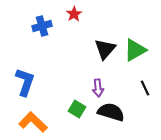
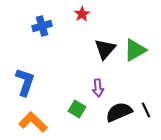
red star: moved 8 px right
black line: moved 1 px right, 22 px down
black semicircle: moved 8 px right; rotated 40 degrees counterclockwise
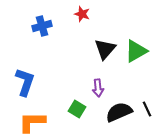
red star: rotated 21 degrees counterclockwise
green triangle: moved 1 px right, 1 px down
black line: moved 1 px right, 1 px up
orange L-shape: moved 1 px left; rotated 44 degrees counterclockwise
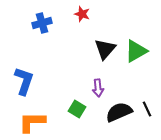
blue cross: moved 3 px up
blue L-shape: moved 1 px left, 1 px up
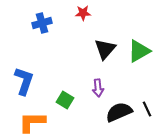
red star: moved 1 px right, 1 px up; rotated 21 degrees counterclockwise
green triangle: moved 3 px right
green square: moved 12 px left, 9 px up
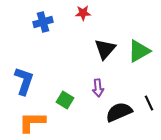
blue cross: moved 1 px right, 1 px up
black line: moved 2 px right, 6 px up
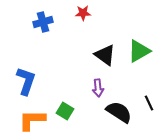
black triangle: moved 6 px down; rotated 35 degrees counterclockwise
blue L-shape: moved 2 px right
green square: moved 11 px down
black semicircle: rotated 56 degrees clockwise
orange L-shape: moved 2 px up
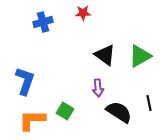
green triangle: moved 1 px right, 5 px down
blue L-shape: moved 1 px left
black line: rotated 14 degrees clockwise
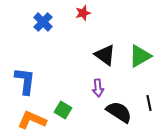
red star: rotated 14 degrees counterclockwise
blue cross: rotated 30 degrees counterclockwise
blue L-shape: rotated 12 degrees counterclockwise
green square: moved 2 px left, 1 px up
orange L-shape: rotated 24 degrees clockwise
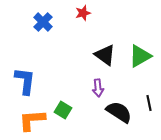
orange L-shape: rotated 28 degrees counterclockwise
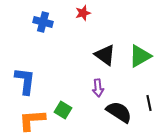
blue cross: rotated 30 degrees counterclockwise
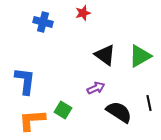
purple arrow: moved 2 px left; rotated 108 degrees counterclockwise
